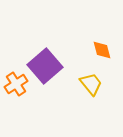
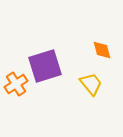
purple square: rotated 24 degrees clockwise
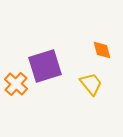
orange cross: rotated 15 degrees counterclockwise
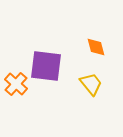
orange diamond: moved 6 px left, 3 px up
purple square: moved 1 px right; rotated 24 degrees clockwise
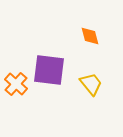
orange diamond: moved 6 px left, 11 px up
purple square: moved 3 px right, 4 px down
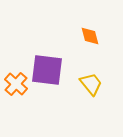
purple square: moved 2 px left
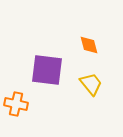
orange diamond: moved 1 px left, 9 px down
orange cross: moved 20 px down; rotated 30 degrees counterclockwise
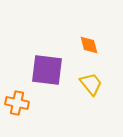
orange cross: moved 1 px right, 1 px up
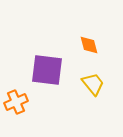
yellow trapezoid: moved 2 px right
orange cross: moved 1 px left, 1 px up; rotated 35 degrees counterclockwise
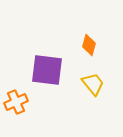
orange diamond: rotated 30 degrees clockwise
